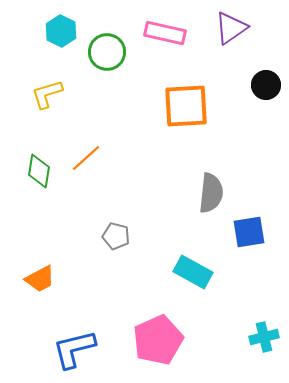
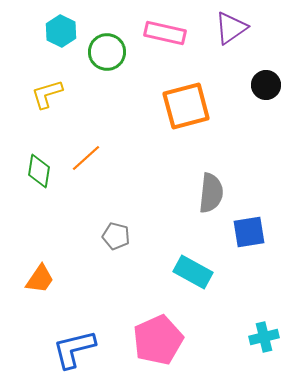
orange square: rotated 12 degrees counterclockwise
orange trapezoid: rotated 28 degrees counterclockwise
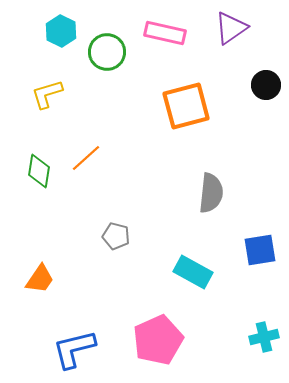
blue square: moved 11 px right, 18 px down
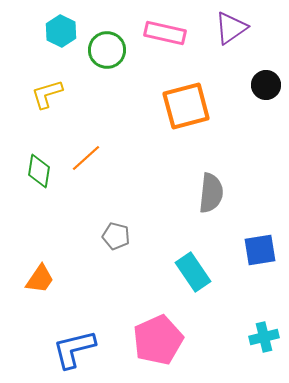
green circle: moved 2 px up
cyan rectangle: rotated 27 degrees clockwise
